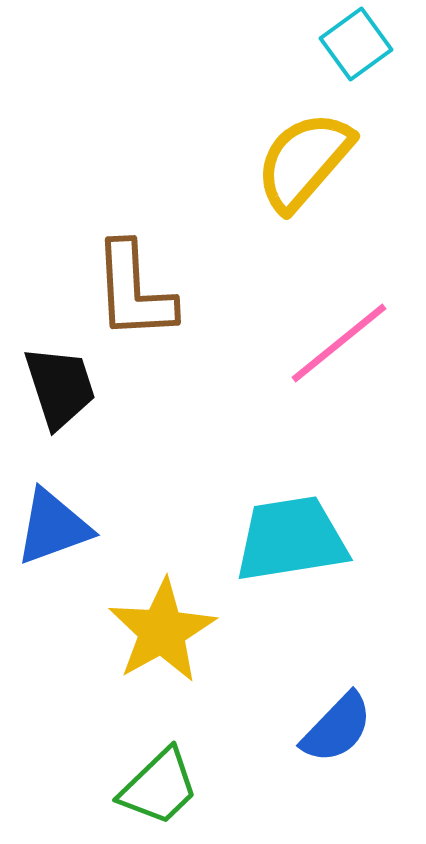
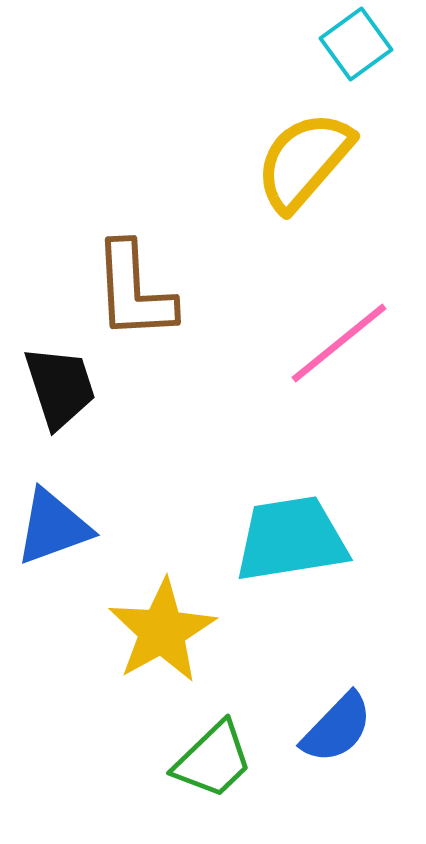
green trapezoid: moved 54 px right, 27 px up
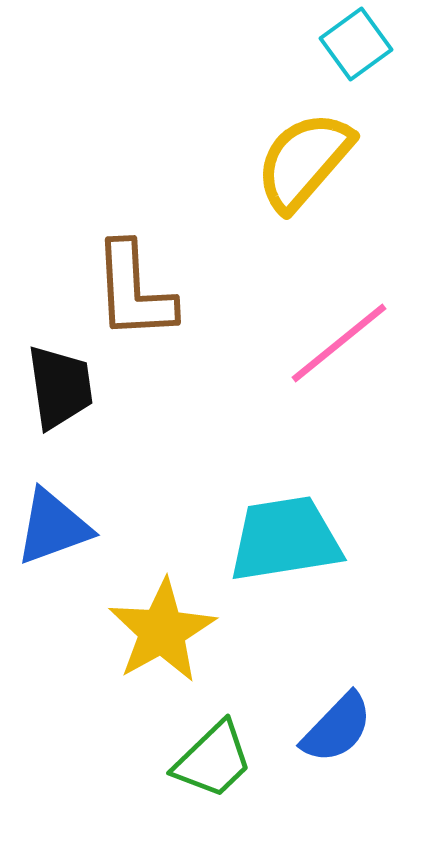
black trapezoid: rotated 10 degrees clockwise
cyan trapezoid: moved 6 px left
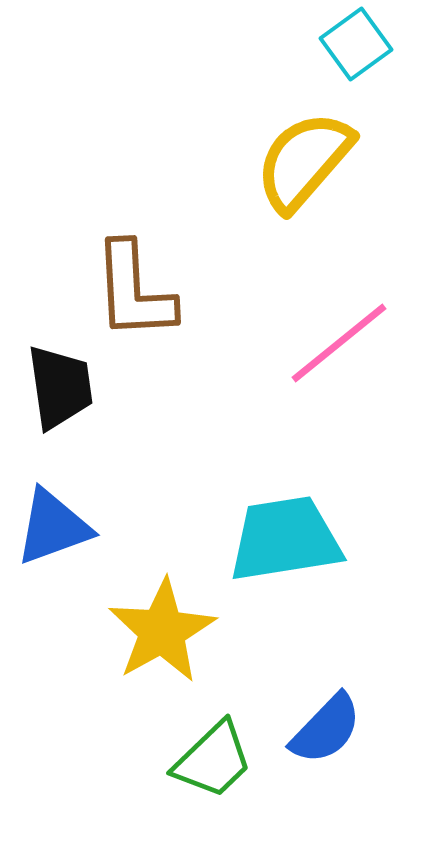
blue semicircle: moved 11 px left, 1 px down
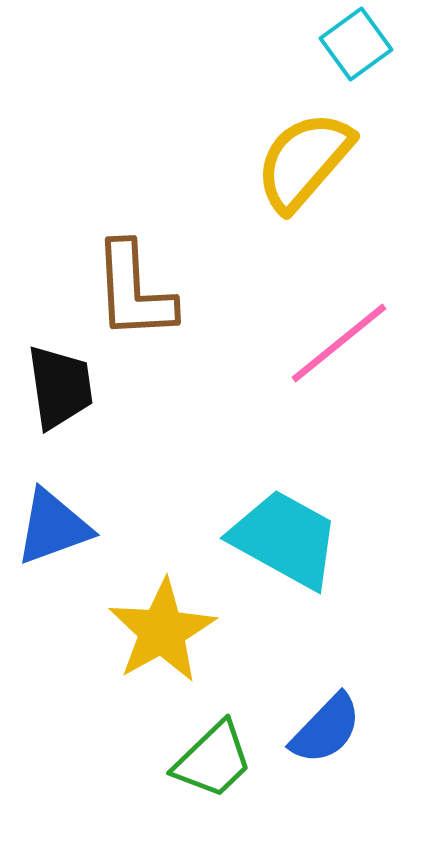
cyan trapezoid: rotated 38 degrees clockwise
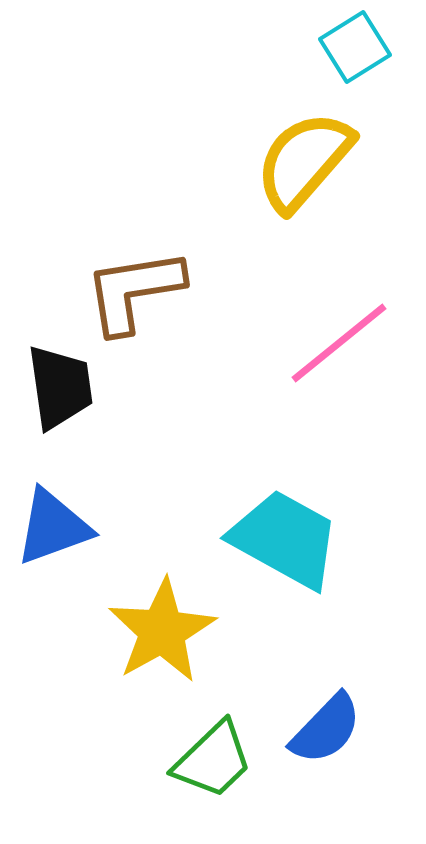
cyan square: moved 1 px left, 3 px down; rotated 4 degrees clockwise
brown L-shape: rotated 84 degrees clockwise
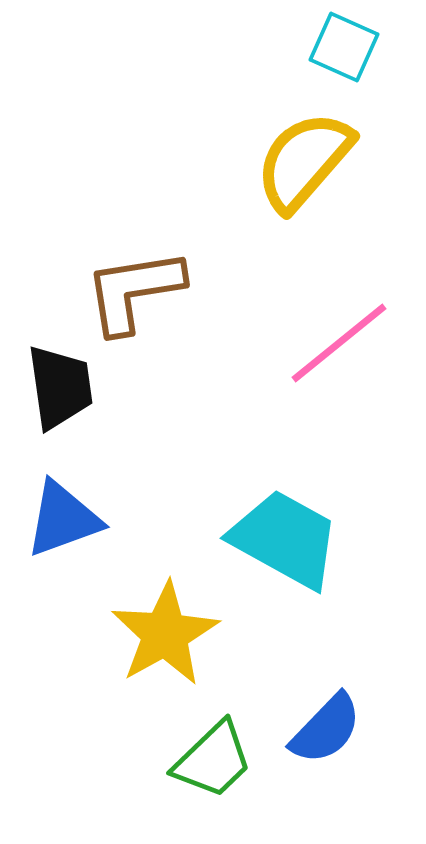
cyan square: moved 11 px left; rotated 34 degrees counterclockwise
blue triangle: moved 10 px right, 8 px up
yellow star: moved 3 px right, 3 px down
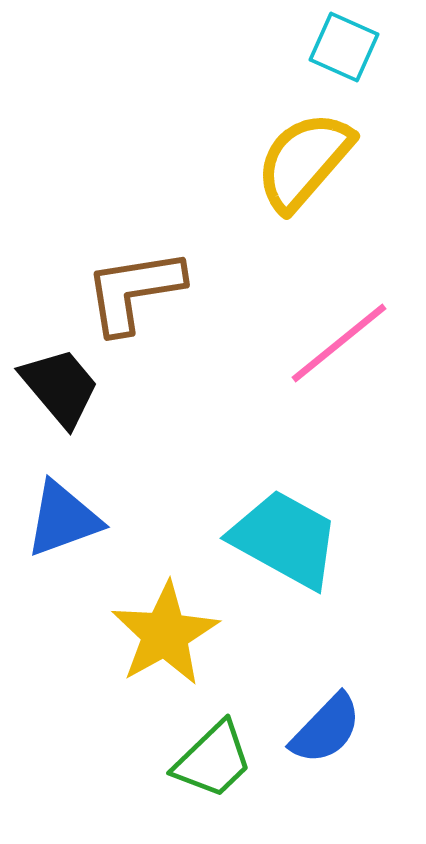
black trapezoid: rotated 32 degrees counterclockwise
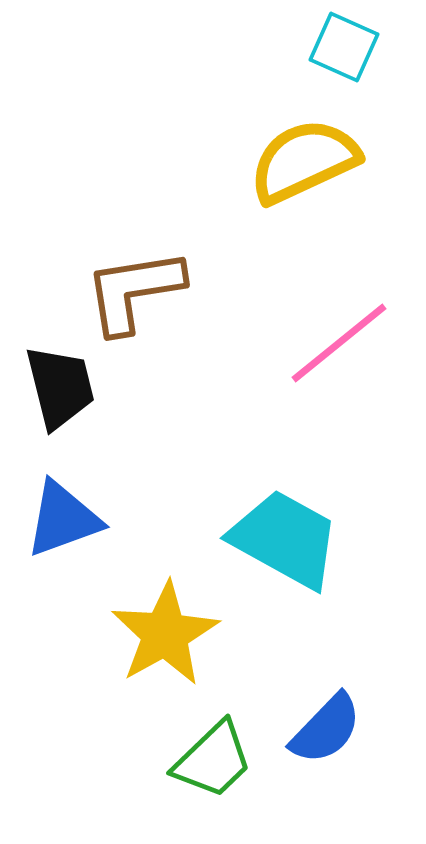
yellow semicircle: rotated 24 degrees clockwise
black trapezoid: rotated 26 degrees clockwise
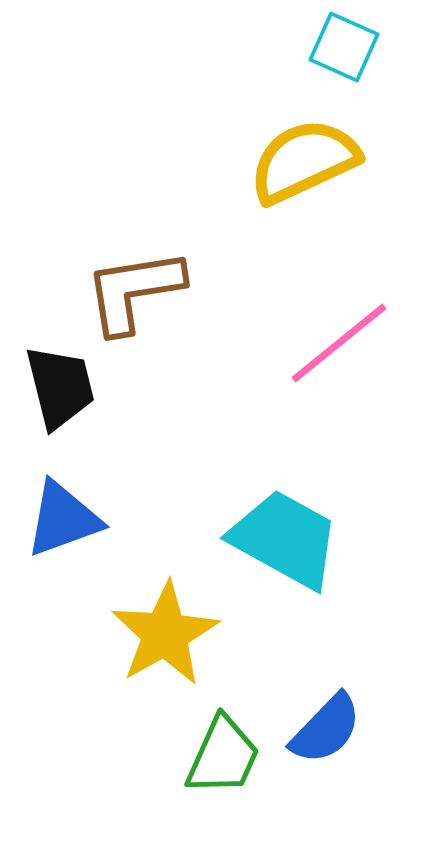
green trapezoid: moved 10 px right, 4 px up; rotated 22 degrees counterclockwise
